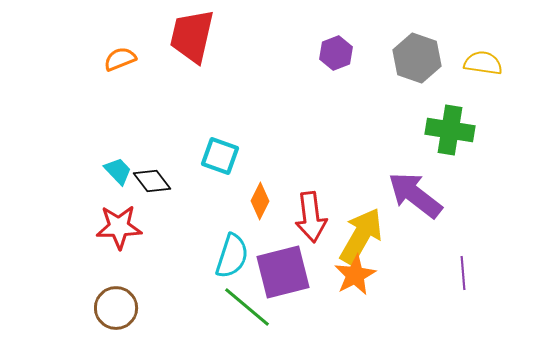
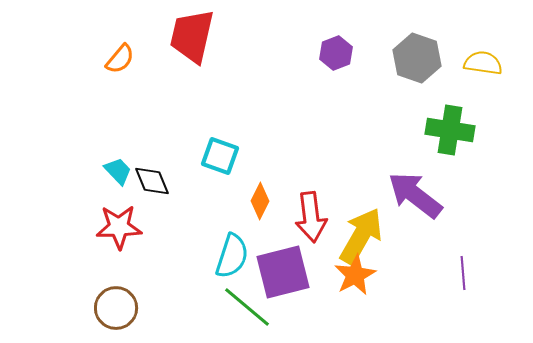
orange semicircle: rotated 152 degrees clockwise
black diamond: rotated 15 degrees clockwise
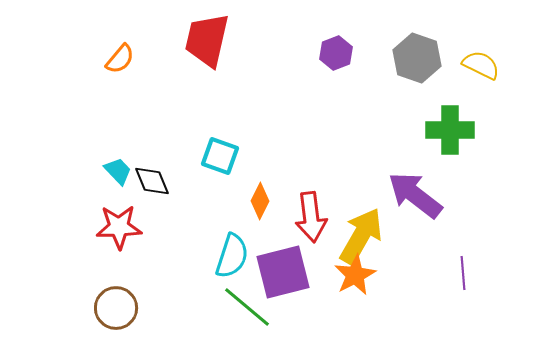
red trapezoid: moved 15 px right, 4 px down
yellow semicircle: moved 2 px left, 2 px down; rotated 18 degrees clockwise
green cross: rotated 9 degrees counterclockwise
